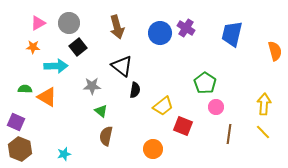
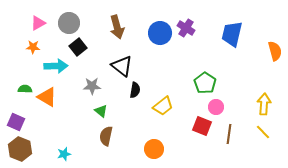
red square: moved 19 px right
orange circle: moved 1 px right
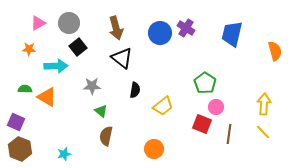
brown arrow: moved 1 px left, 1 px down
orange star: moved 4 px left, 2 px down
black triangle: moved 8 px up
red square: moved 2 px up
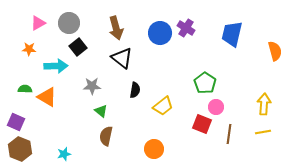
yellow line: rotated 56 degrees counterclockwise
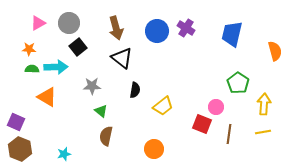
blue circle: moved 3 px left, 2 px up
cyan arrow: moved 1 px down
green pentagon: moved 33 px right
green semicircle: moved 7 px right, 20 px up
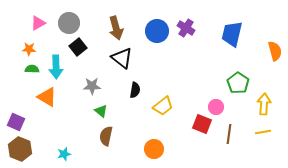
cyan arrow: rotated 90 degrees clockwise
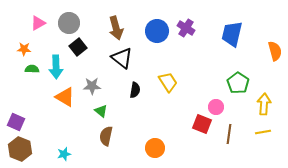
orange star: moved 5 px left
orange triangle: moved 18 px right
yellow trapezoid: moved 5 px right, 24 px up; rotated 85 degrees counterclockwise
orange circle: moved 1 px right, 1 px up
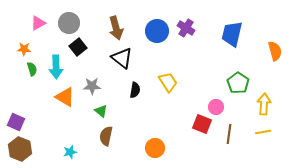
green semicircle: rotated 72 degrees clockwise
cyan star: moved 6 px right, 2 px up
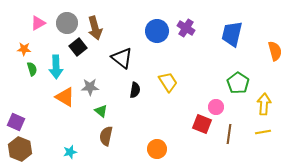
gray circle: moved 2 px left
brown arrow: moved 21 px left
gray star: moved 2 px left, 1 px down
orange circle: moved 2 px right, 1 px down
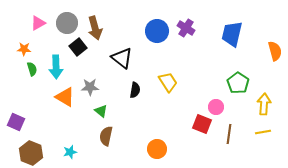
brown hexagon: moved 11 px right, 4 px down
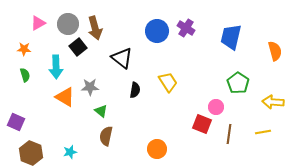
gray circle: moved 1 px right, 1 px down
blue trapezoid: moved 1 px left, 3 px down
green semicircle: moved 7 px left, 6 px down
yellow arrow: moved 9 px right, 2 px up; rotated 90 degrees counterclockwise
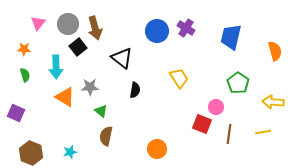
pink triangle: rotated 21 degrees counterclockwise
yellow trapezoid: moved 11 px right, 4 px up
purple square: moved 9 px up
